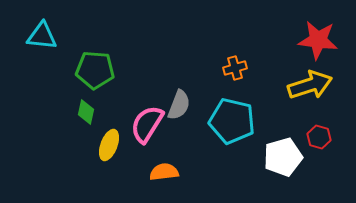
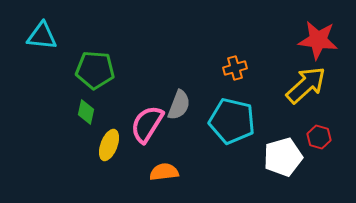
yellow arrow: moved 4 px left; rotated 24 degrees counterclockwise
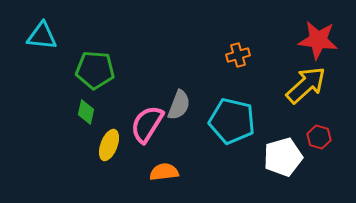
orange cross: moved 3 px right, 13 px up
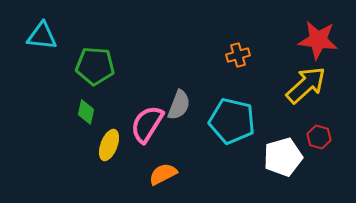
green pentagon: moved 4 px up
orange semicircle: moved 1 px left, 2 px down; rotated 20 degrees counterclockwise
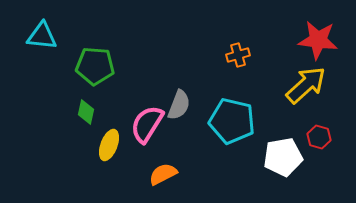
white pentagon: rotated 6 degrees clockwise
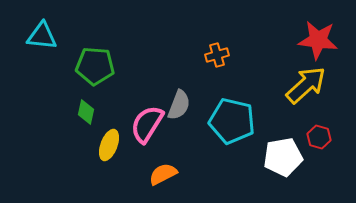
orange cross: moved 21 px left
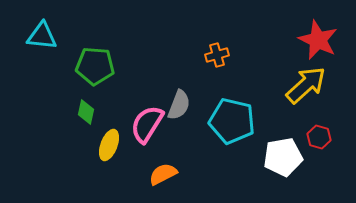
red star: rotated 18 degrees clockwise
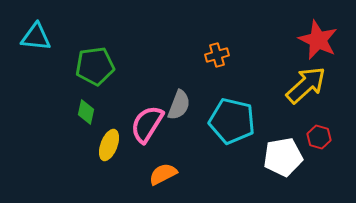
cyan triangle: moved 6 px left, 1 px down
green pentagon: rotated 12 degrees counterclockwise
